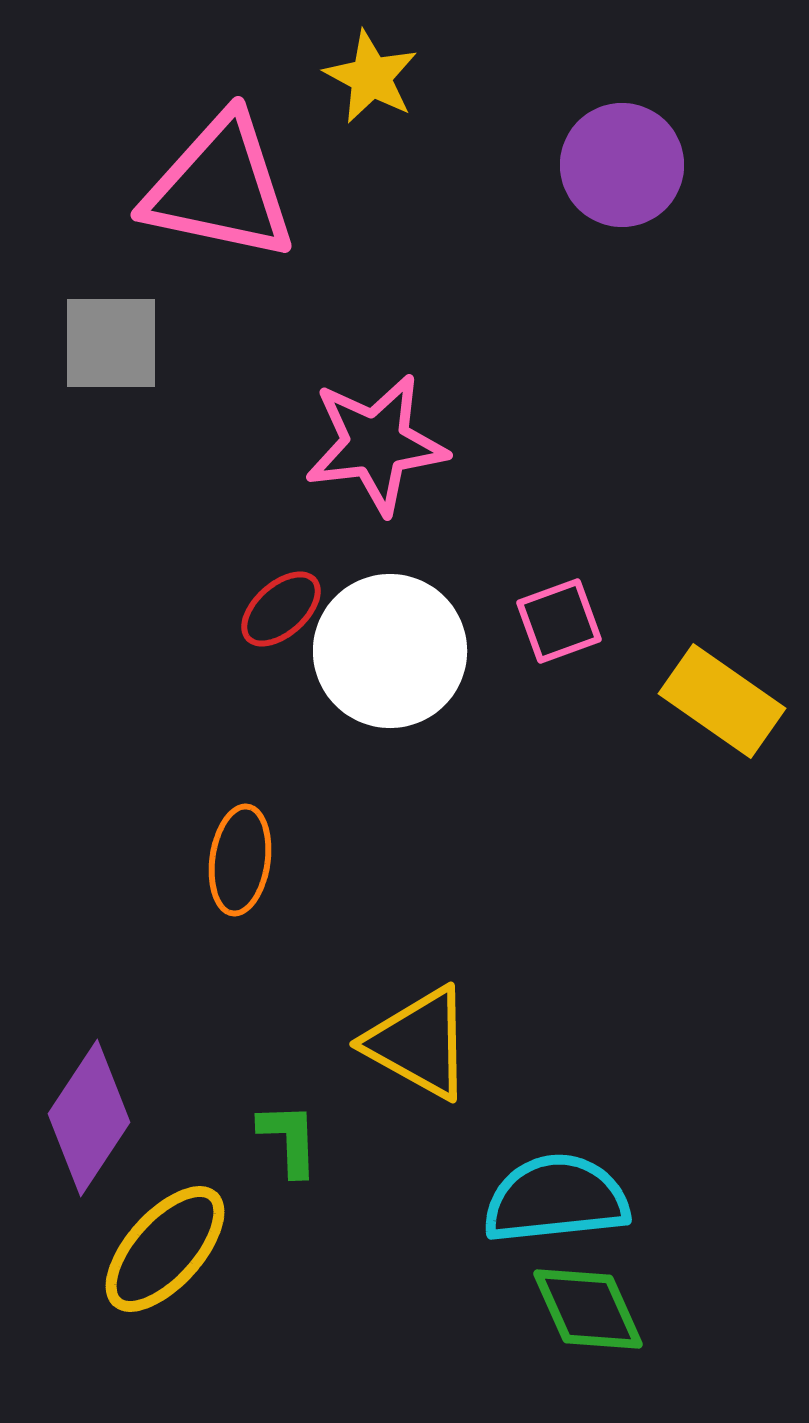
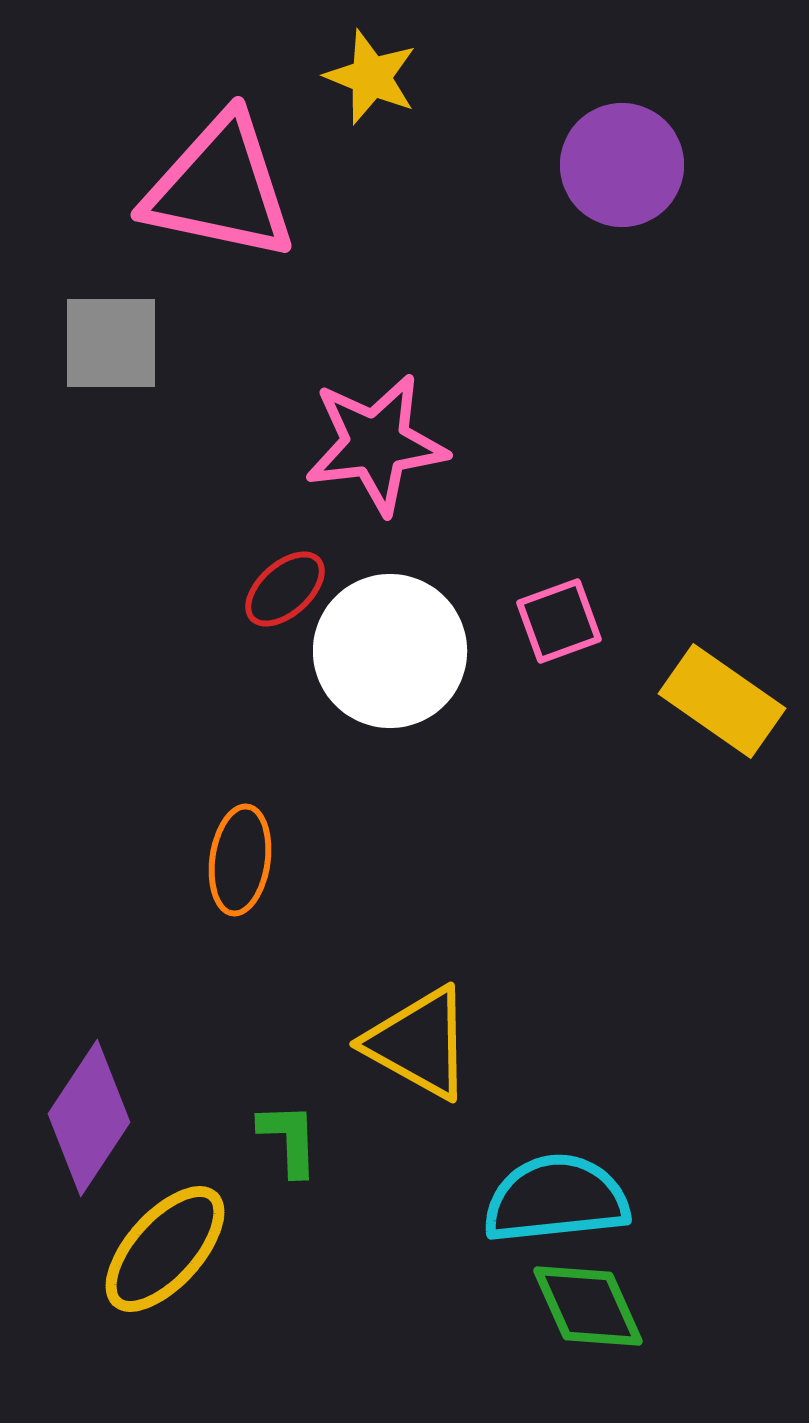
yellow star: rotated 6 degrees counterclockwise
red ellipse: moved 4 px right, 20 px up
green diamond: moved 3 px up
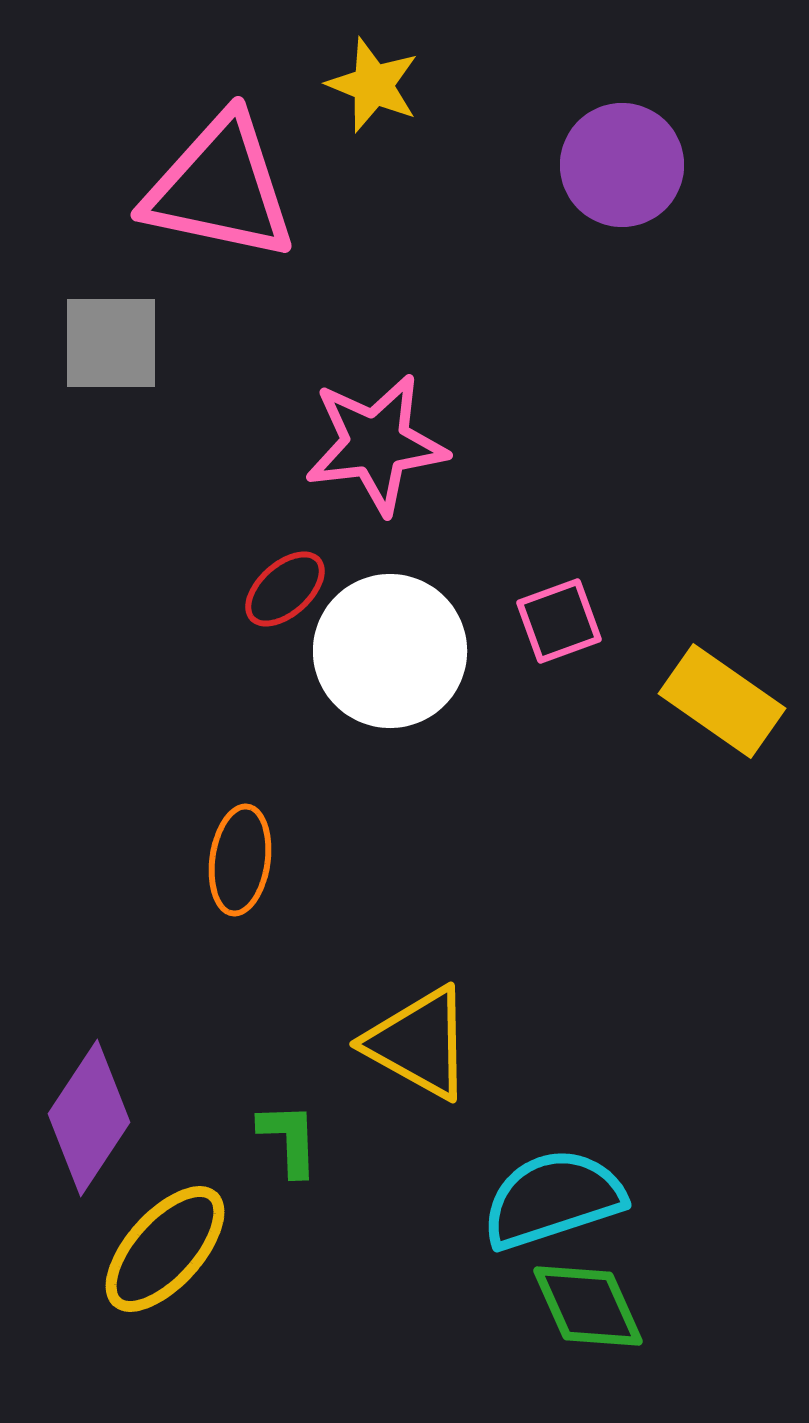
yellow star: moved 2 px right, 8 px down
cyan semicircle: moved 3 px left; rotated 12 degrees counterclockwise
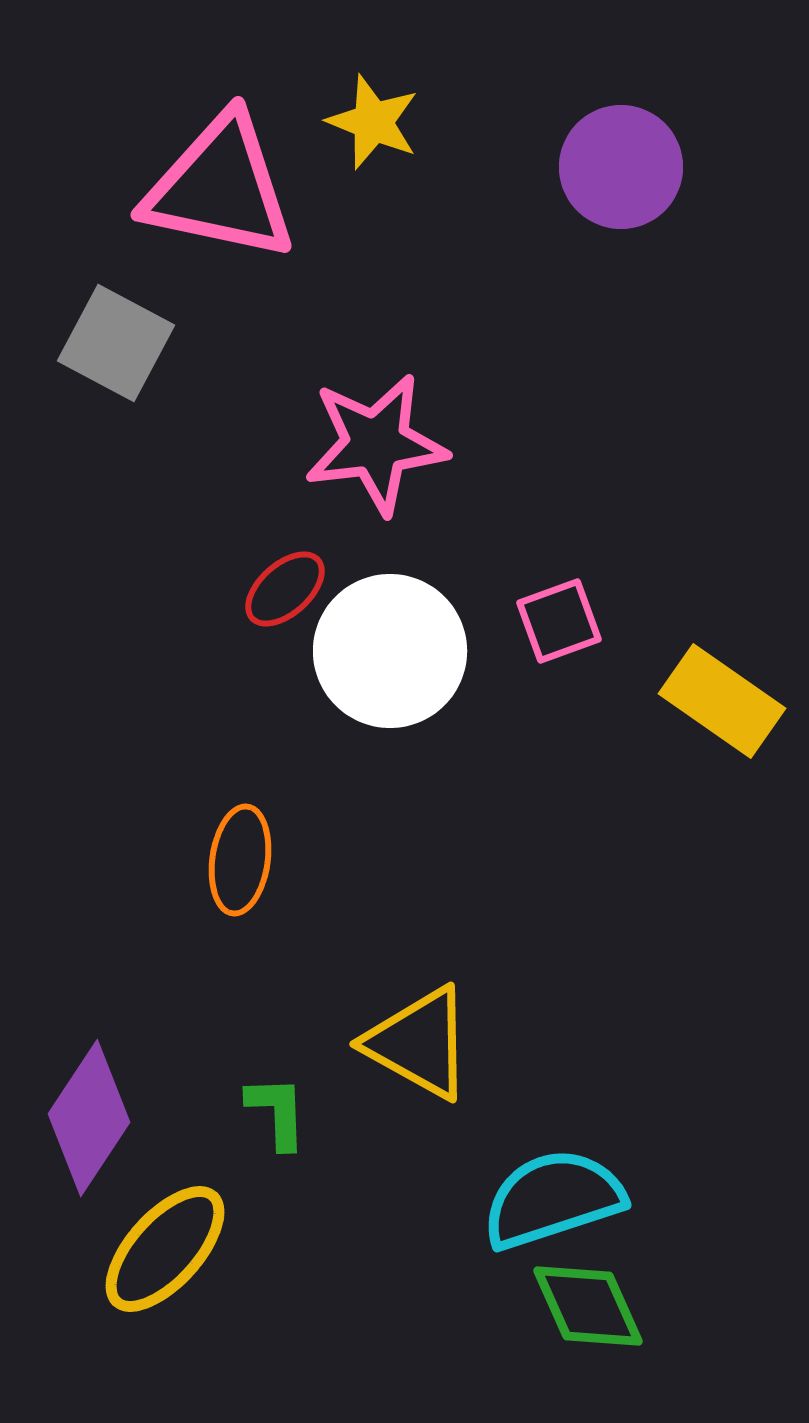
yellow star: moved 37 px down
purple circle: moved 1 px left, 2 px down
gray square: moved 5 px right; rotated 28 degrees clockwise
green L-shape: moved 12 px left, 27 px up
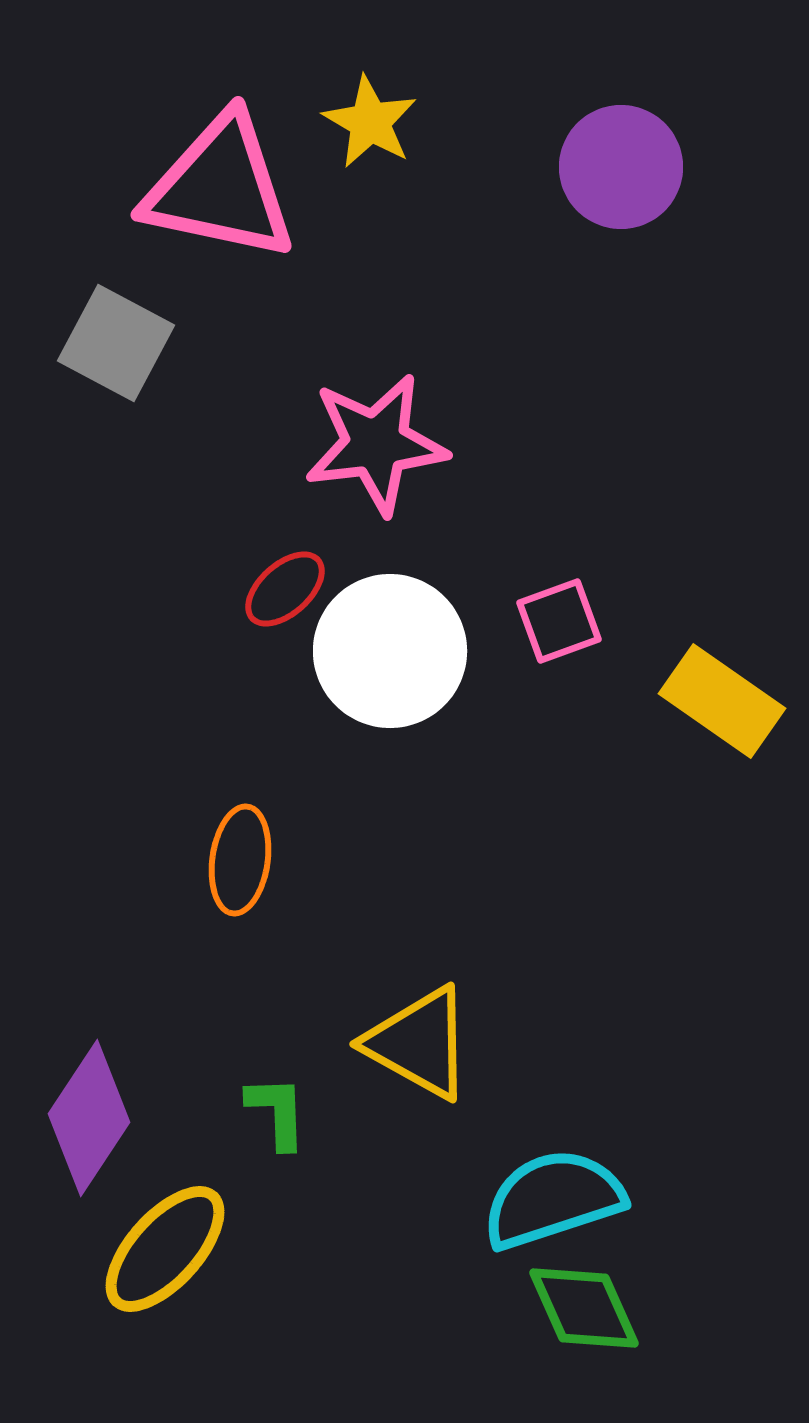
yellow star: moved 3 px left; rotated 8 degrees clockwise
green diamond: moved 4 px left, 2 px down
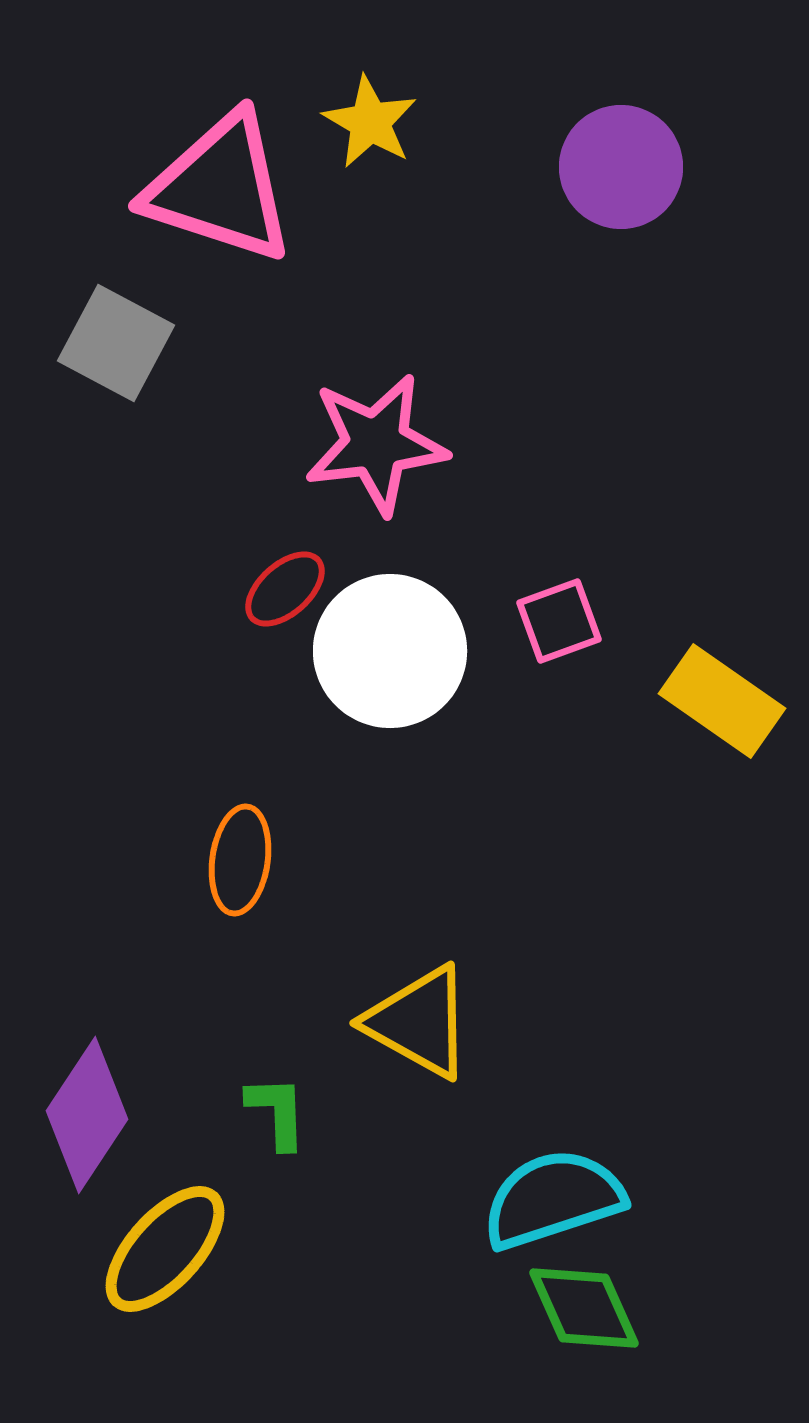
pink triangle: rotated 6 degrees clockwise
yellow triangle: moved 21 px up
purple diamond: moved 2 px left, 3 px up
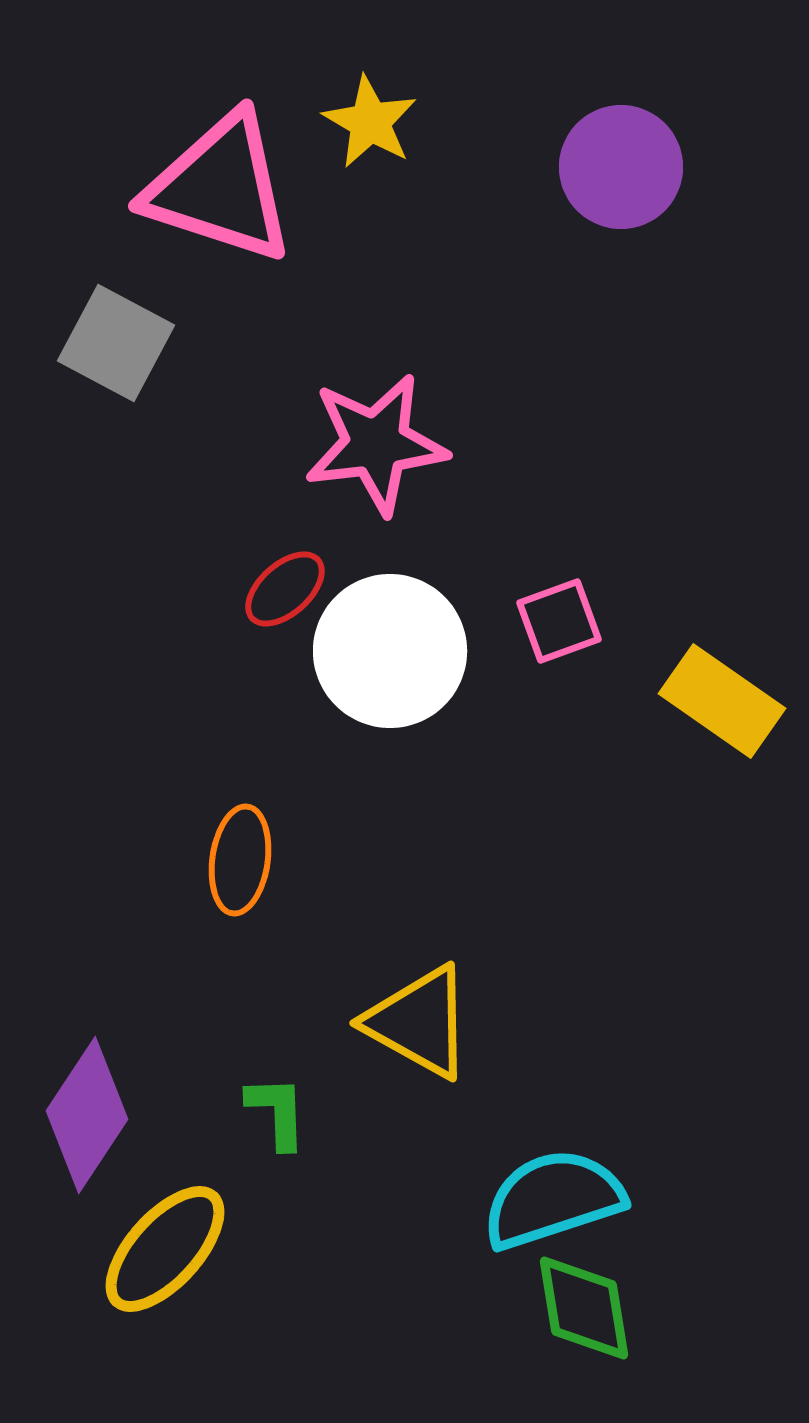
green diamond: rotated 15 degrees clockwise
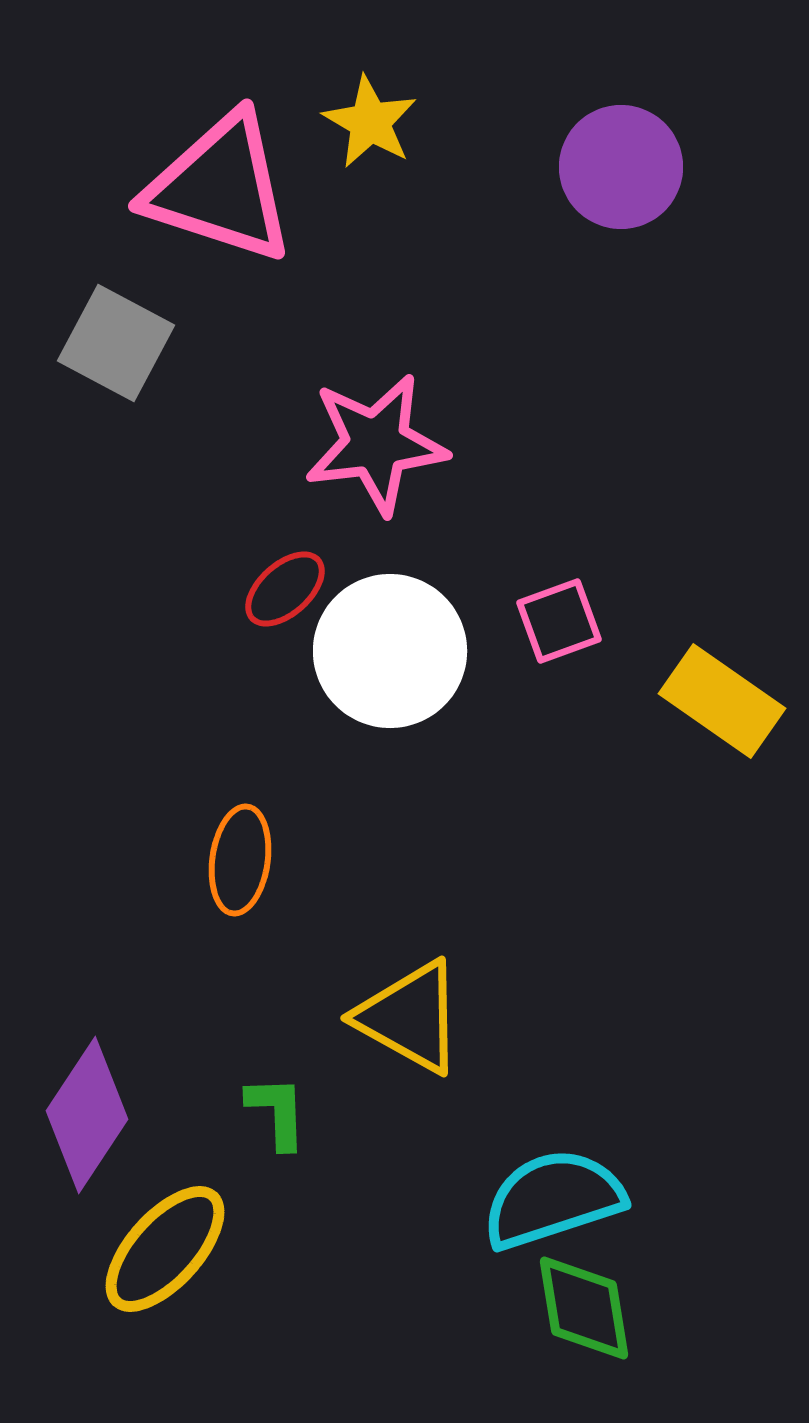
yellow triangle: moved 9 px left, 5 px up
